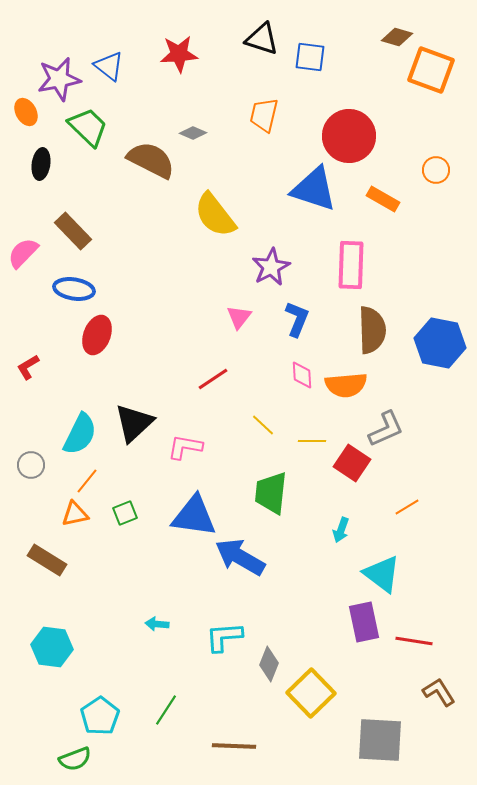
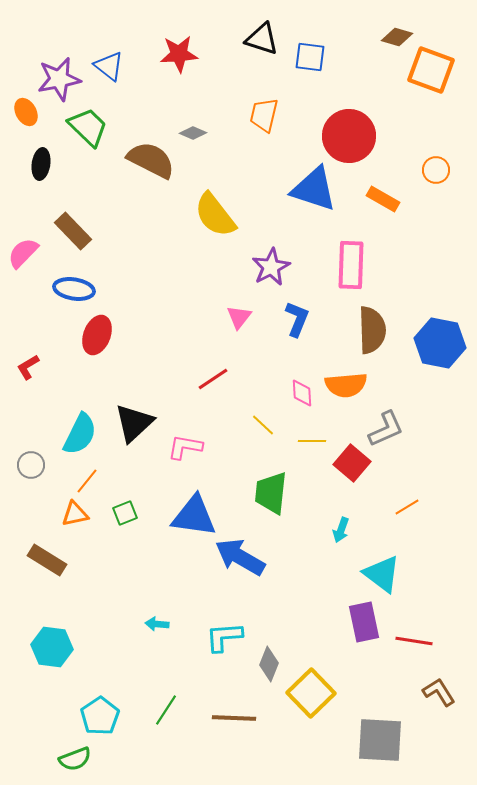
pink diamond at (302, 375): moved 18 px down
red square at (352, 463): rotated 6 degrees clockwise
brown line at (234, 746): moved 28 px up
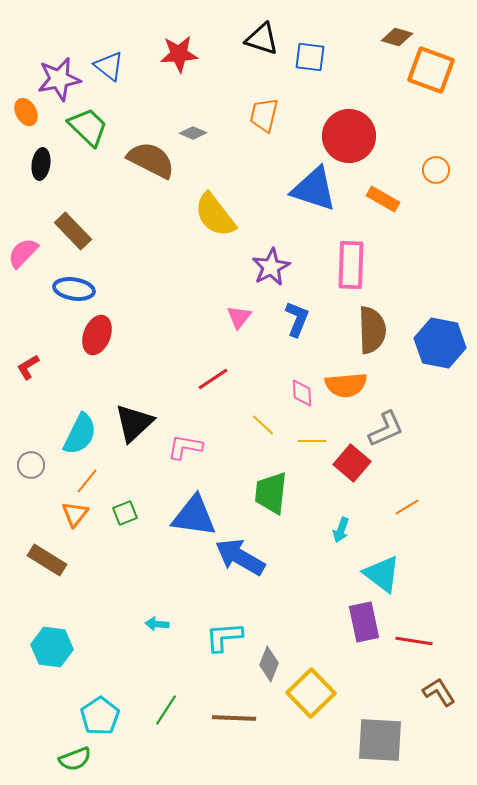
orange triangle at (75, 514): rotated 40 degrees counterclockwise
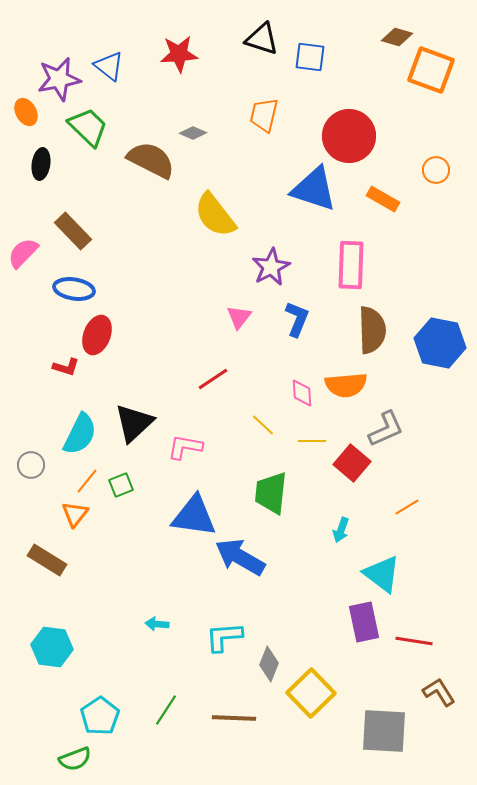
red L-shape at (28, 367): moved 38 px right; rotated 132 degrees counterclockwise
green square at (125, 513): moved 4 px left, 28 px up
gray square at (380, 740): moved 4 px right, 9 px up
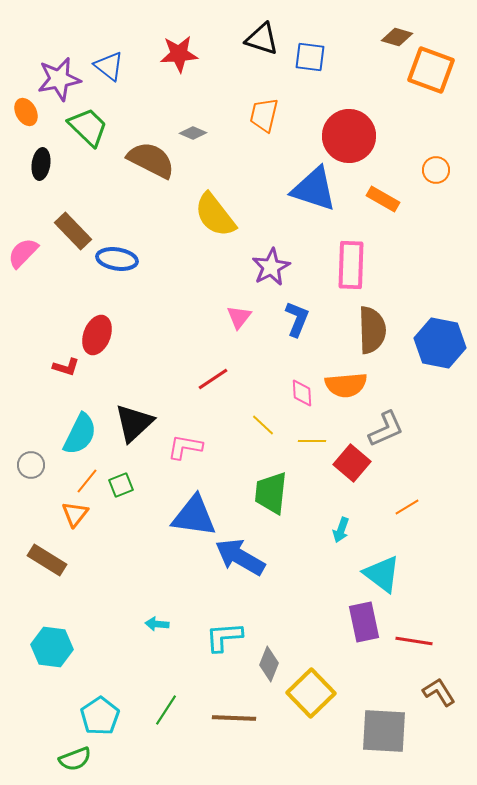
blue ellipse at (74, 289): moved 43 px right, 30 px up
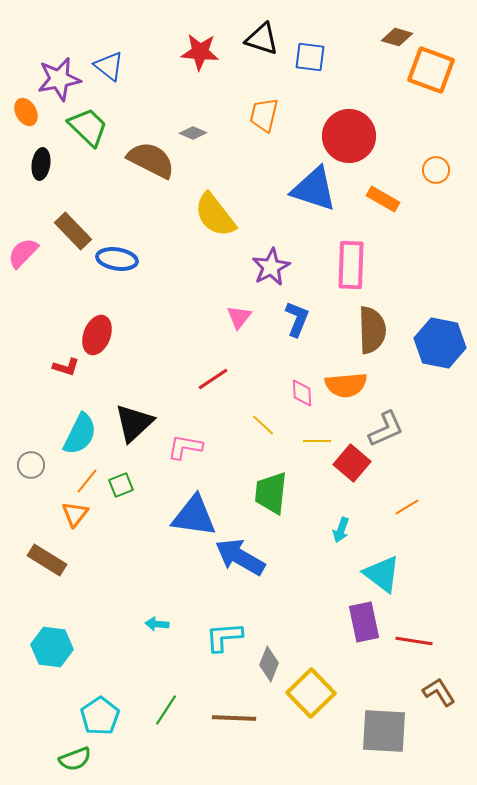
red star at (179, 54): moved 21 px right, 2 px up; rotated 9 degrees clockwise
yellow line at (312, 441): moved 5 px right
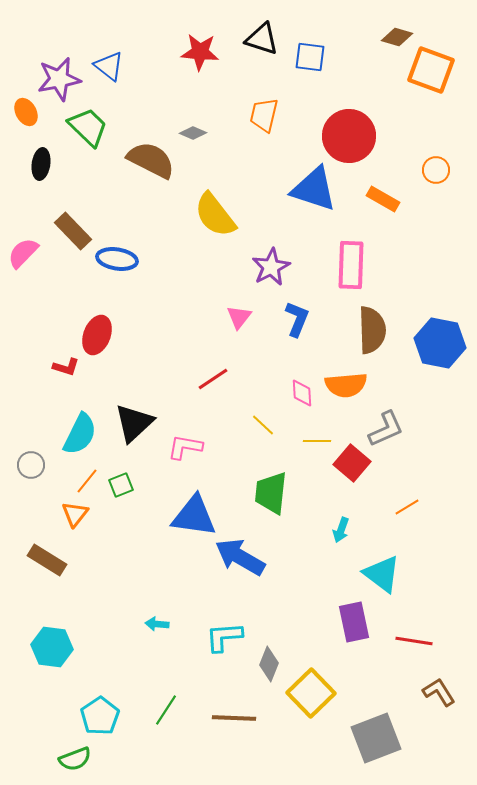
purple rectangle at (364, 622): moved 10 px left
gray square at (384, 731): moved 8 px left, 7 px down; rotated 24 degrees counterclockwise
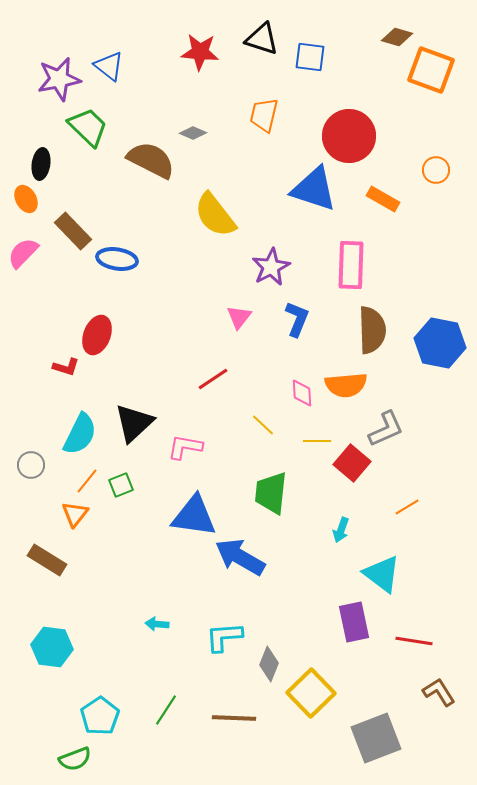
orange ellipse at (26, 112): moved 87 px down
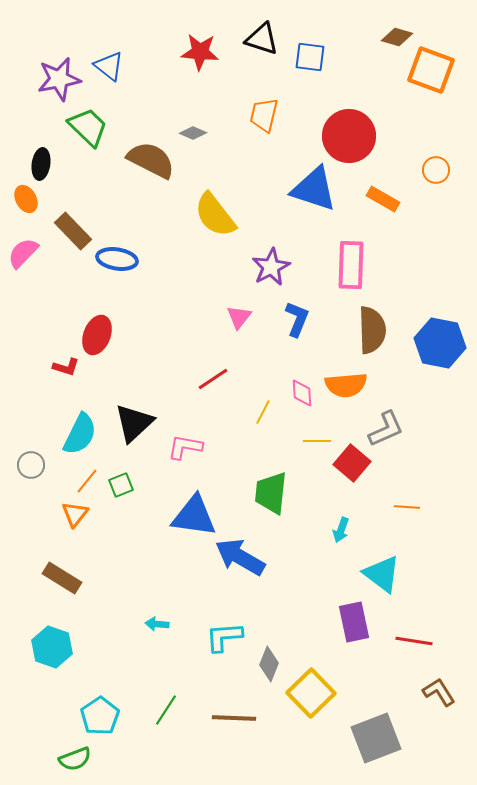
yellow line at (263, 425): moved 13 px up; rotated 75 degrees clockwise
orange line at (407, 507): rotated 35 degrees clockwise
brown rectangle at (47, 560): moved 15 px right, 18 px down
cyan hexagon at (52, 647): rotated 12 degrees clockwise
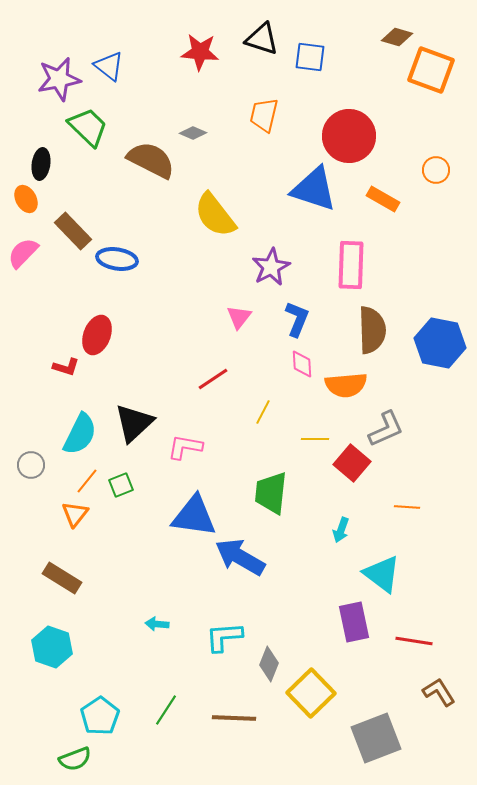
pink diamond at (302, 393): moved 29 px up
yellow line at (317, 441): moved 2 px left, 2 px up
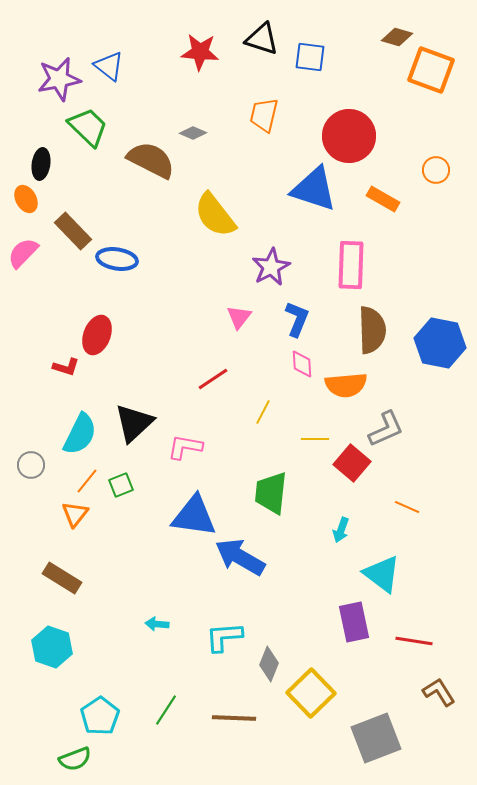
orange line at (407, 507): rotated 20 degrees clockwise
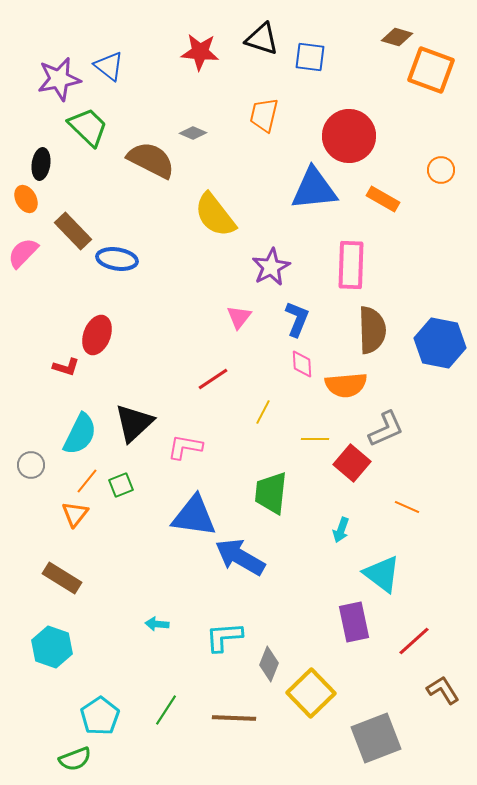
orange circle at (436, 170): moved 5 px right
blue triangle at (314, 189): rotated 24 degrees counterclockwise
red line at (414, 641): rotated 51 degrees counterclockwise
brown L-shape at (439, 692): moved 4 px right, 2 px up
